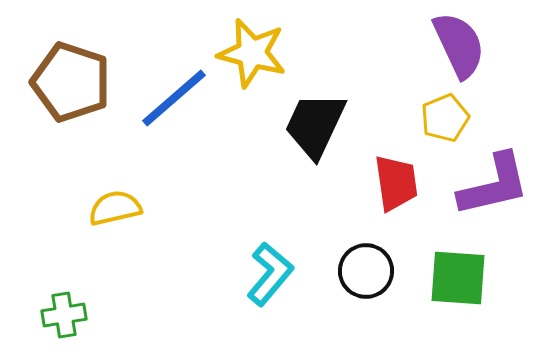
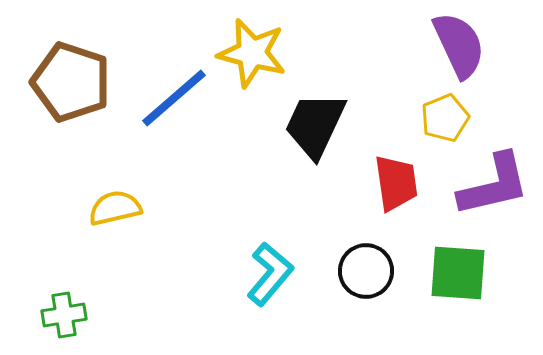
green square: moved 5 px up
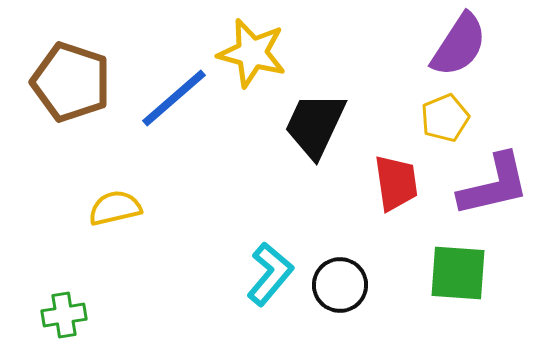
purple semicircle: rotated 58 degrees clockwise
black circle: moved 26 px left, 14 px down
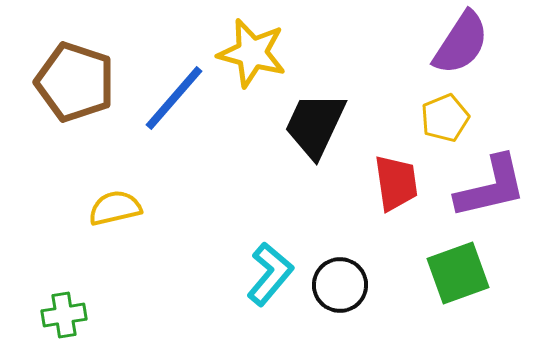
purple semicircle: moved 2 px right, 2 px up
brown pentagon: moved 4 px right
blue line: rotated 8 degrees counterclockwise
purple L-shape: moved 3 px left, 2 px down
green square: rotated 24 degrees counterclockwise
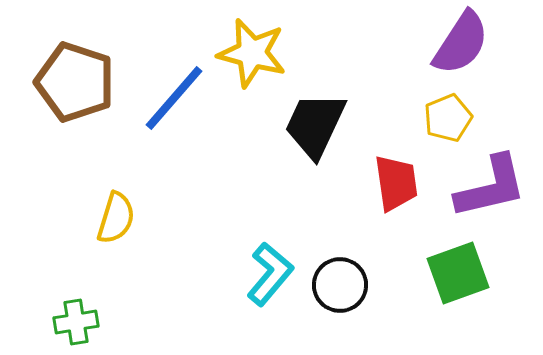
yellow pentagon: moved 3 px right
yellow semicircle: moved 1 px right, 10 px down; rotated 120 degrees clockwise
green cross: moved 12 px right, 7 px down
